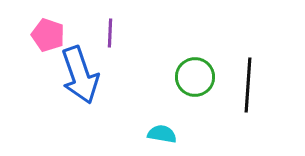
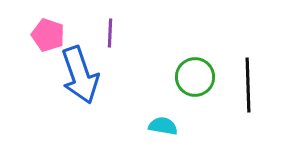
black line: rotated 6 degrees counterclockwise
cyan semicircle: moved 1 px right, 8 px up
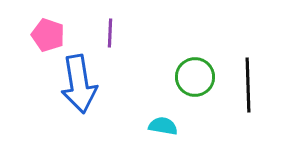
blue arrow: moved 1 px left, 9 px down; rotated 10 degrees clockwise
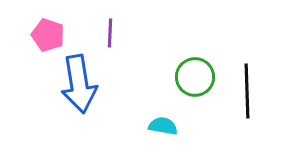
black line: moved 1 px left, 6 px down
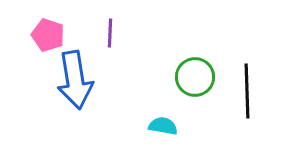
blue arrow: moved 4 px left, 4 px up
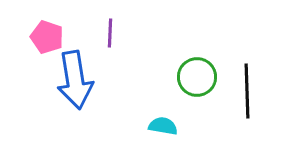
pink pentagon: moved 1 px left, 2 px down
green circle: moved 2 px right
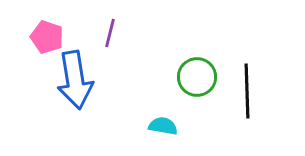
purple line: rotated 12 degrees clockwise
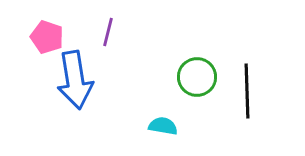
purple line: moved 2 px left, 1 px up
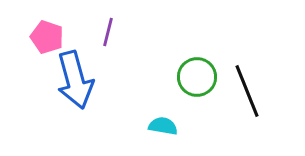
blue arrow: rotated 6 degrees counterclockwise
black line: rotated 20 degrees counterclockwise
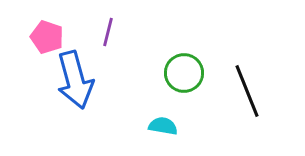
green circle: moved 13 px left, 4 px up
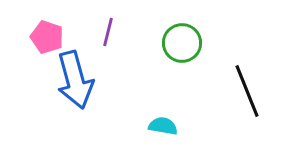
green circle: moved 2 px left, 30 px up
